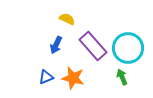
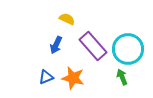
cyan circle: moved 1 px down
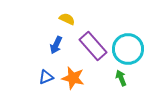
green arrow: moved 1 px left, 1 px down
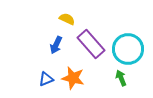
purple rectangle: moved 2 px left, 2 px up
blue triangle: moved 2 px down
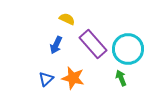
purple rectangle: moved 2 px right
blue triangle: rotated 21 degrees counterclockwise
